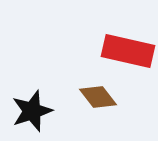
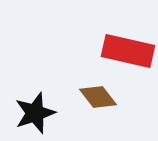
black star: moved 3 px right, 2 px down
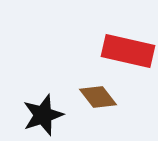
black star: moved 8 px right, 2 px down
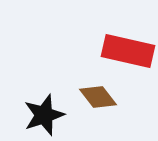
black star: moved 1 px right
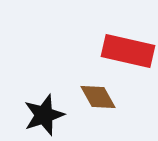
brown diamond: rotated 9 degrees clockwise
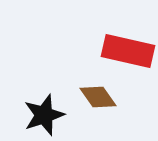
brown diamond: rotated 6 degrees counterclockwise
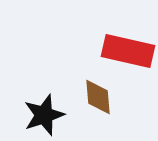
brown diamond: rotated 30 degrees clockwise
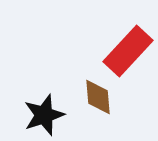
red rectangle: rotated 60 degrees counterclockwise
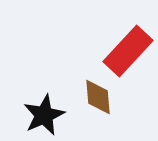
black star: rotated 6 degrees counterclockwise
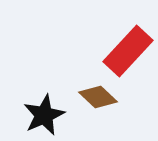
brown diamond: rotated 42 degrees counterclockwise
